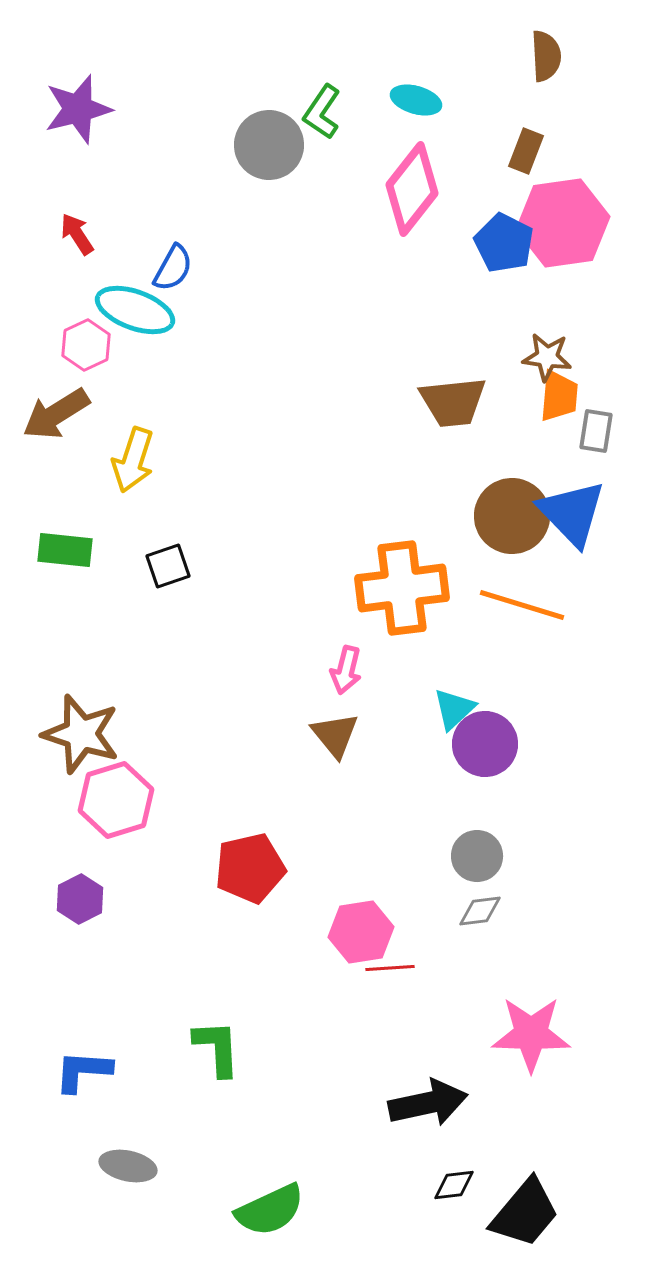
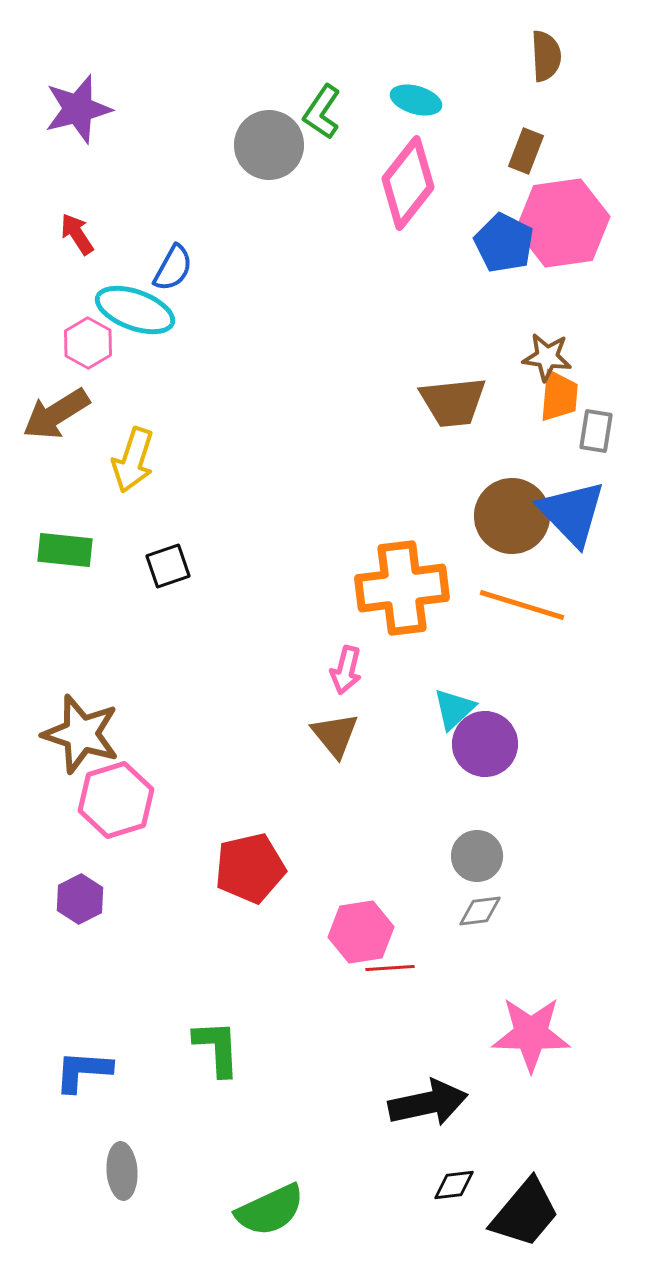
pink diamond at (412, 189): moved 4 px left, 6 px up
pink hexagon at (86, 345): moved 2 px right, 2 px up; rotated 6 degrees counterclockwise
gray ellipse at (128, 1166): moved 6 px left, 5 px down; rotated 74 degrees clockwise
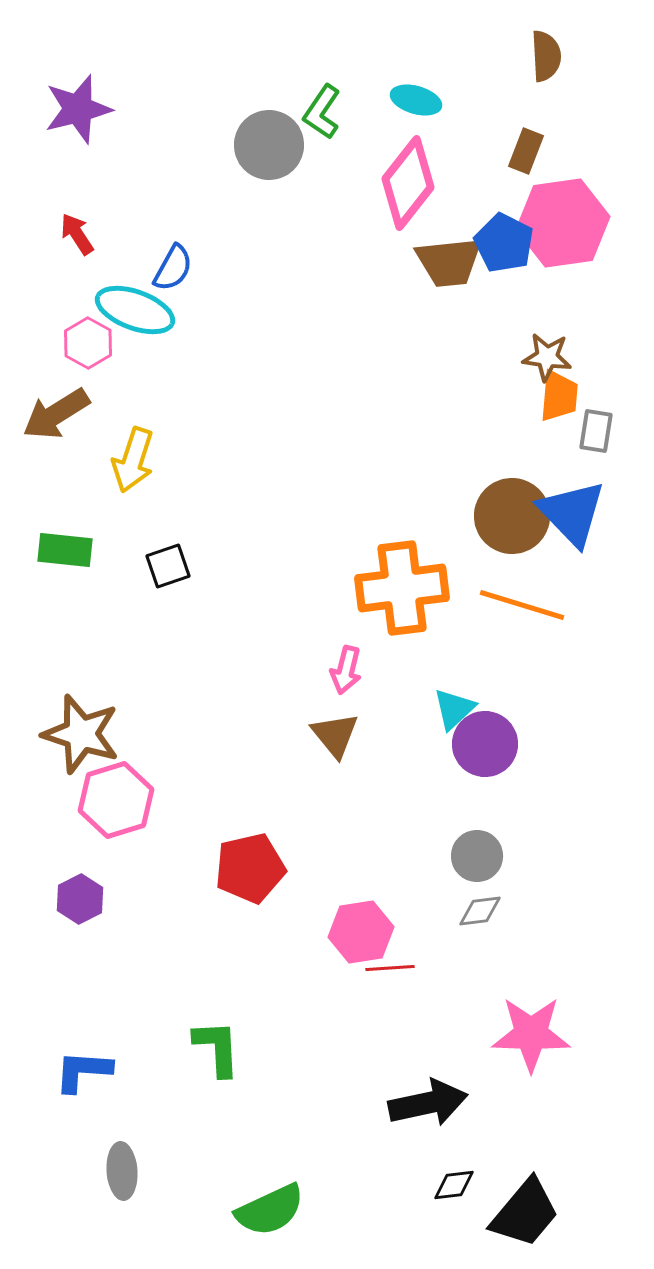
brown trapezoid at (453, 402): moved 4 px left, 140 px up
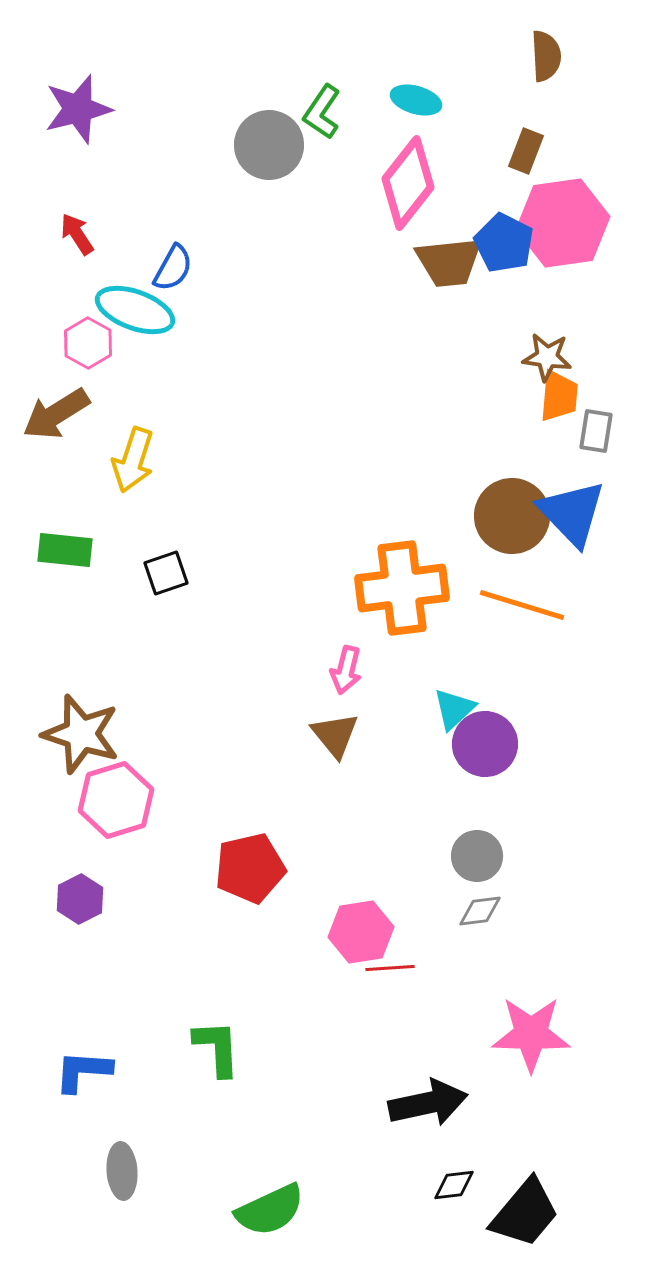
black square at (168, 566): moved 2 px left, 7 px down
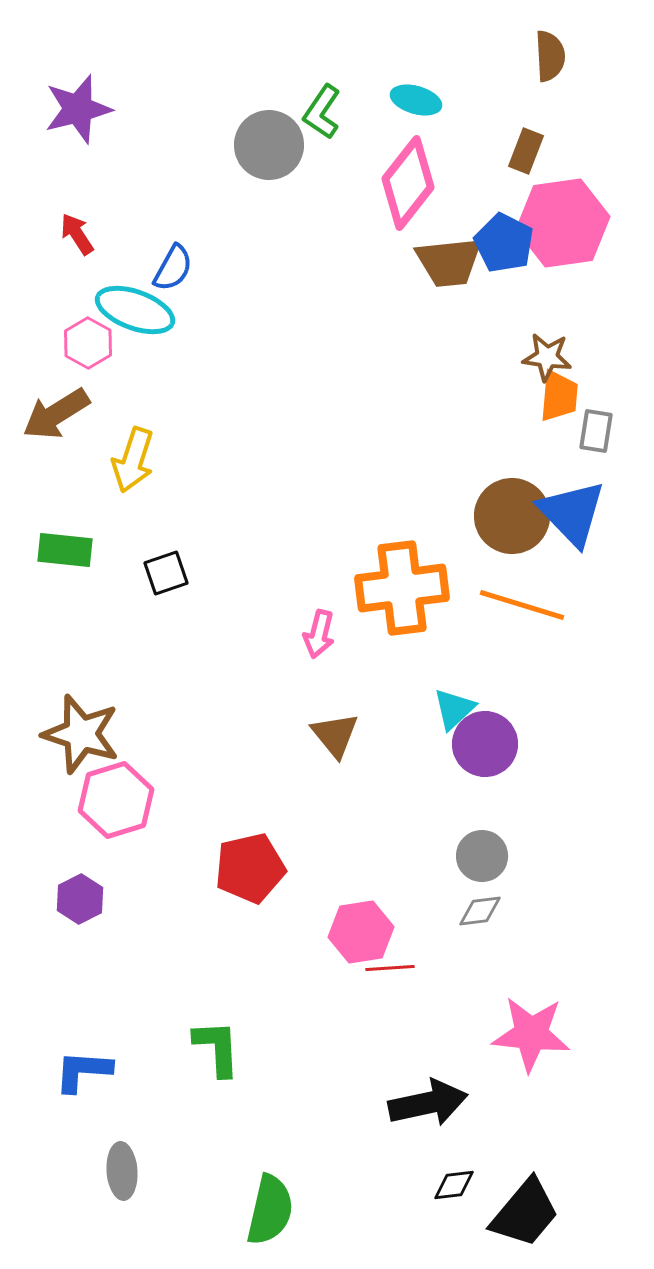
brown semicircle at (546, 56): moved 4 px right
pink arrow at (346, 670): moved 27 px left, 36 px up
gray circle at (477, 856): moved 5 px right
pink star at (531, 1034): rotated 4 degrees clockwise
green semicircle at (270, 1210): rotated 52 degrees counterclockwise
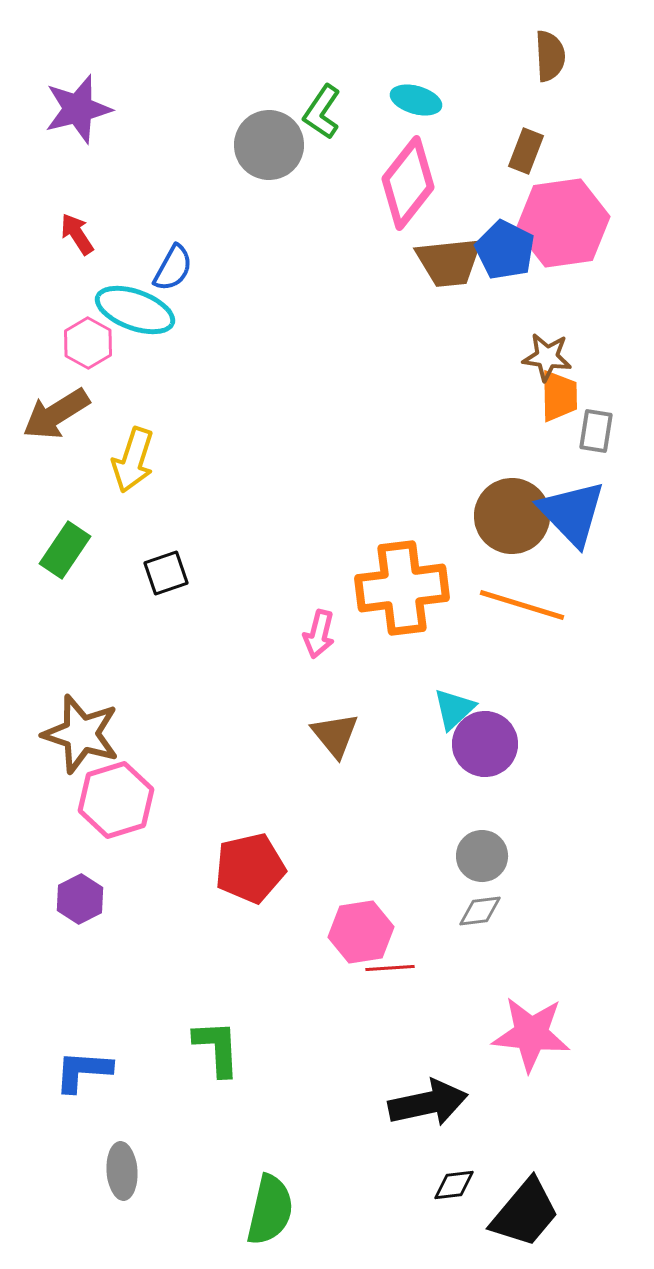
blue pentagon at (504, 243): moved 1 px right, 7 px down
orange trapezoid at (559, 396): rotated 6 degrees counterclockwise
green rectangle at (65, 550): rotated 62 degrees counterclockwise
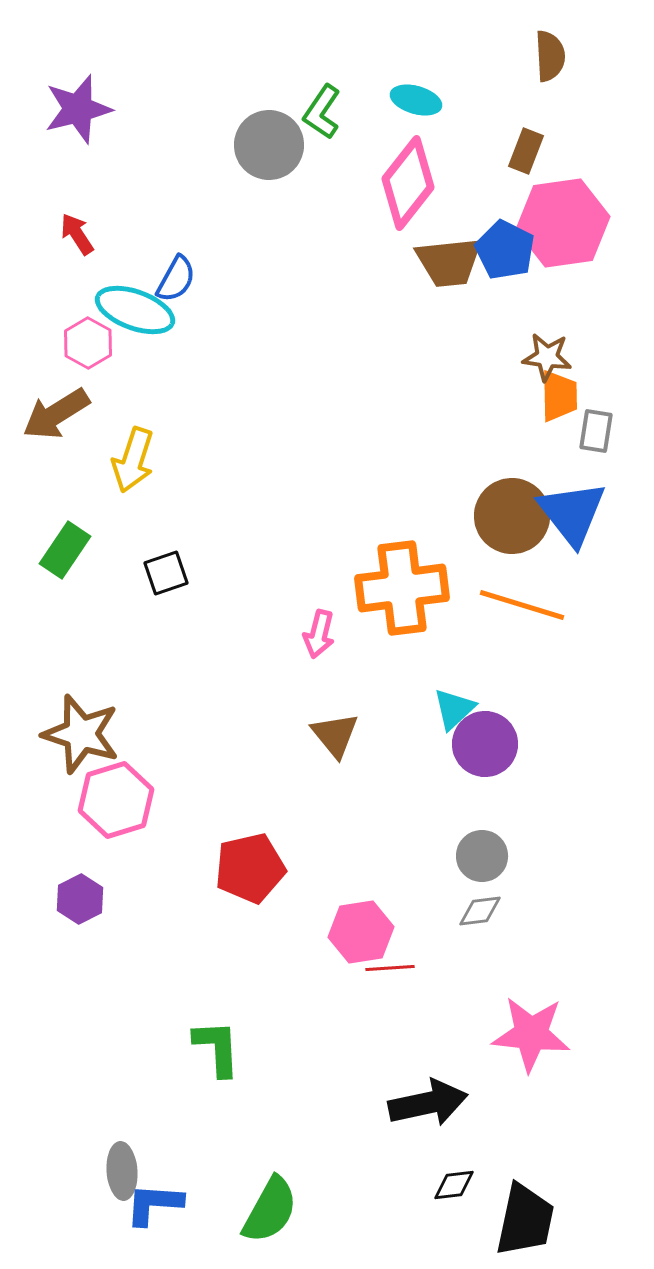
blue semicircle at (173, 268): moved 3 px right, 11 px down
blue triangle at (572, 513): rotated 6 degrees clockwise
blue L-shape at (83, 1071): moved 71 px right, 133 px down
green semicircle at (270, 1210): rotated 16 degrees clockwise
black trapezoid at (525, 1213): moved 7 px down; rotated 28 degrees counterclockwise
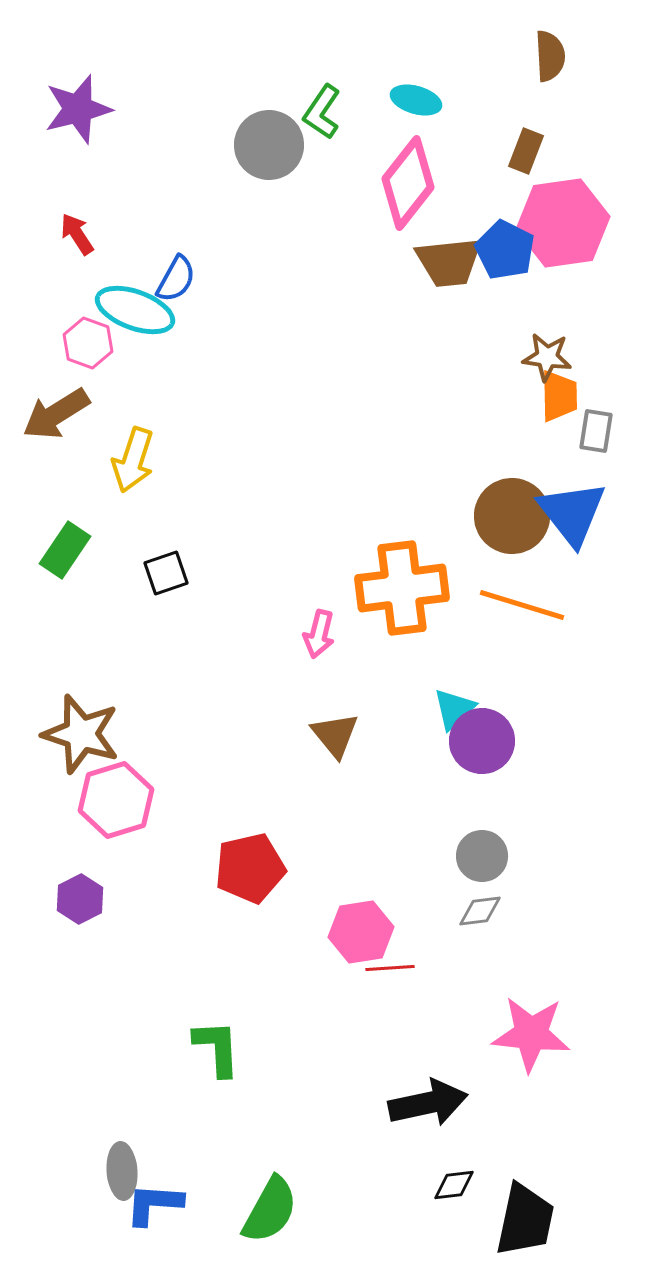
pink hexagon at (88, 343): rotated 9 degrees counterclockwise
purple circle at (485, 744): moved 3 px left, 3 px up
